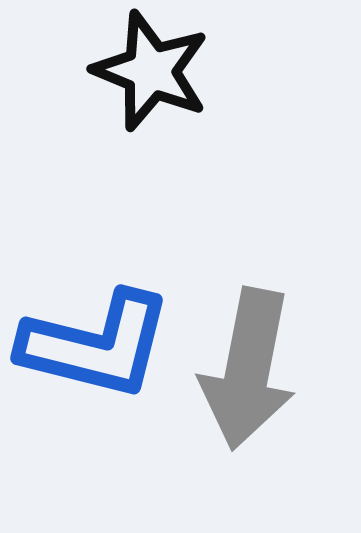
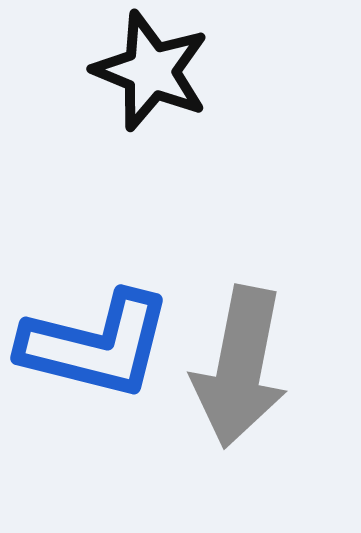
gray arrow: moved 8 px left, 2 px up
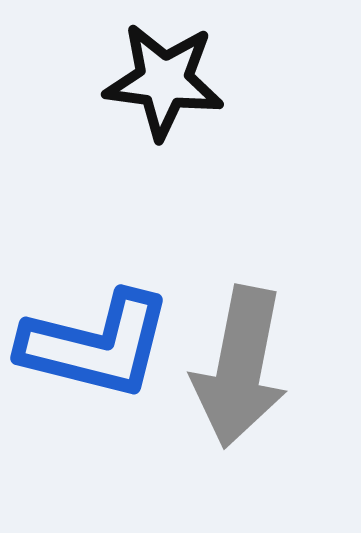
black star: moved 13 px right, 10 px down; rotated 15 degrees counterclockwise
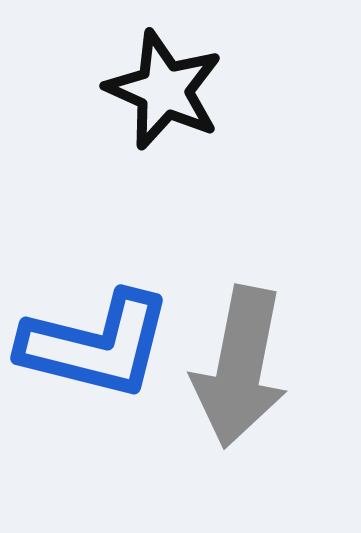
black star: moved 9 px down; rotated 17 degrees clockwise
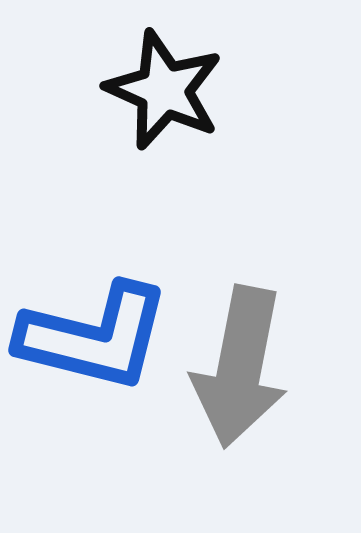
blue L-shape: moved 2 px left, 8 px up
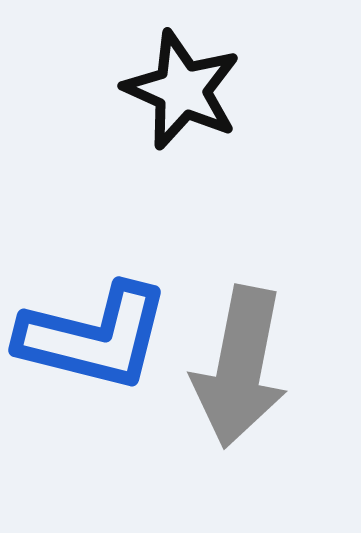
black star: moved 18 px right
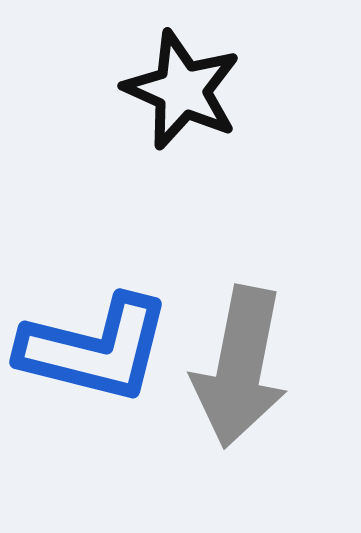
blue L-shape: moved 1 px right, 12 px down
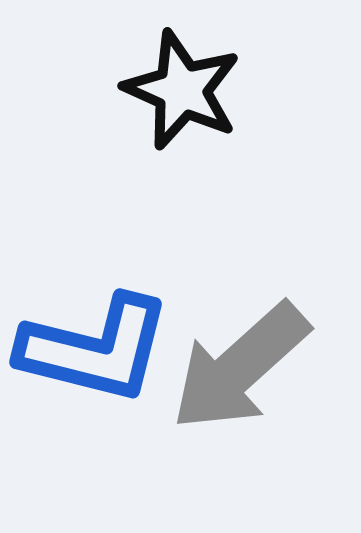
gray arrow: rotated 37 degrees clockwise
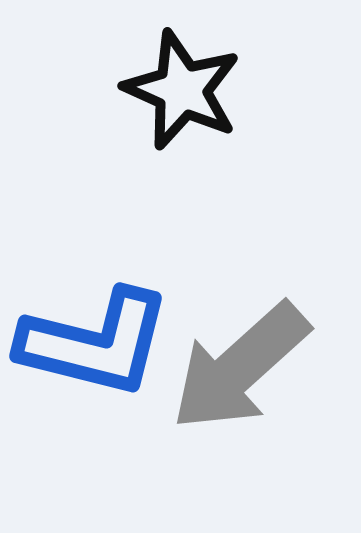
blue L-shape: moved 6 px up
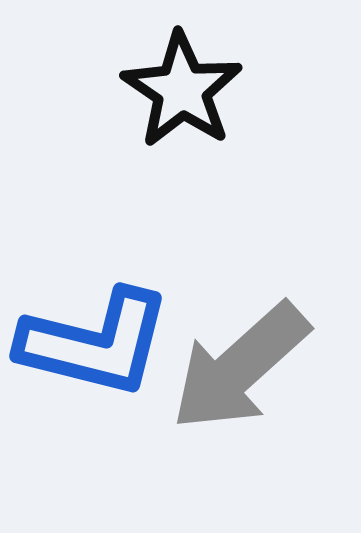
black star: rotated 10 degrees clockwise
